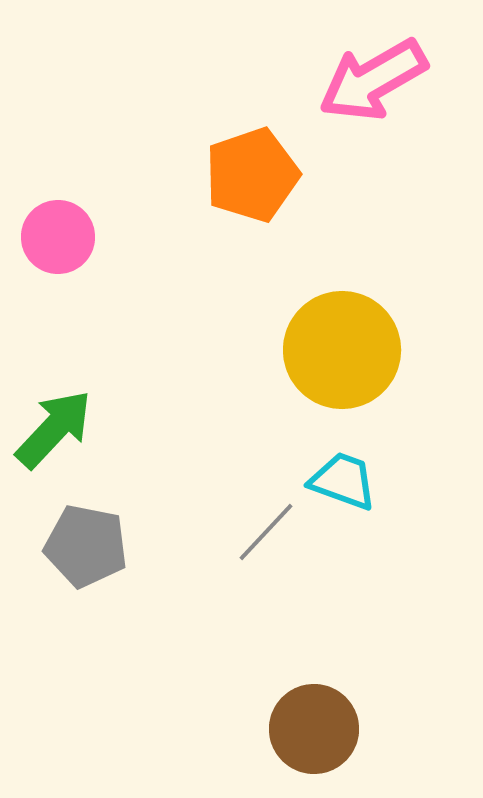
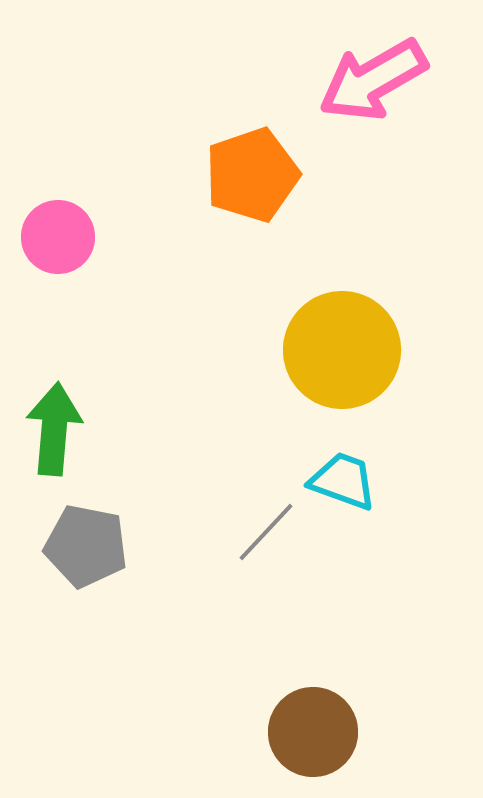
green arrow: rotated 38 degrees counterclockwise
brown circle: moved 1 px left, 3 px down
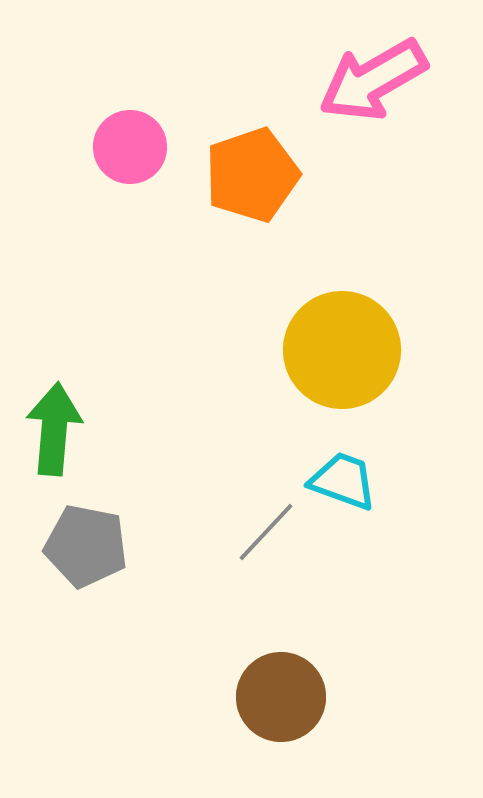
pink circle: moved 72 px right, 90 px up
brown circle: moved 32 px left, 35 px up
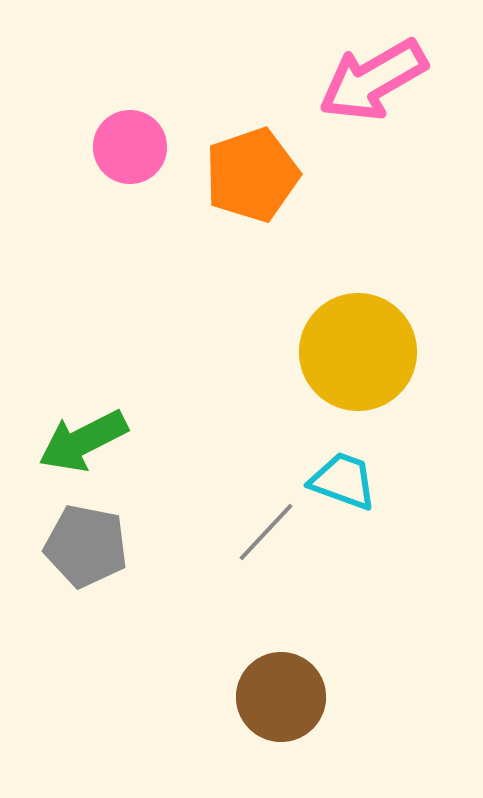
yellow circle: moved 16 px right, 2 px down
green arrow: moved 29 px right, 12 px down; rotated 122 degrees counterclockwise
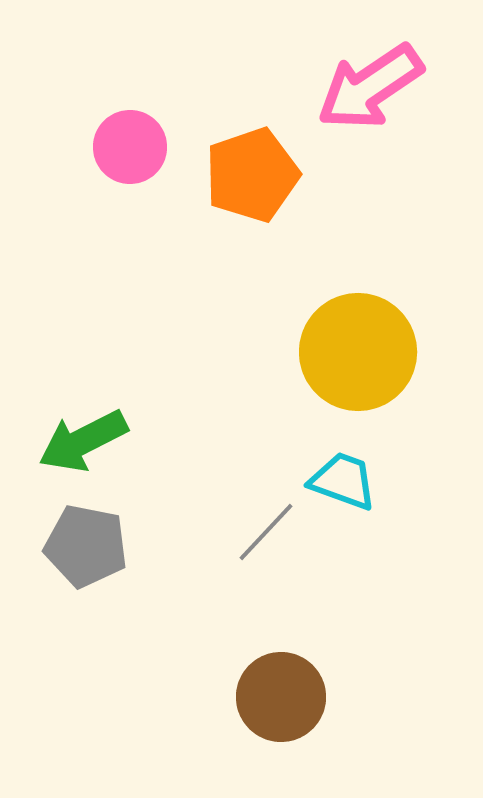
pink arrow: moved 3 px left, 7 px down; rotated 4 degrees counterclockwise
